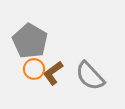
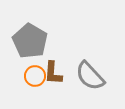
orange circle: moved 1 px right, 7 px down
brown L-shape: rotated 50 degrees counterclockwise
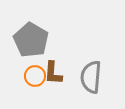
gray pentagon: moved 1 px right, 1 px up
gray semicircle: moved 1 px right, 1 px down; rotated 48 degrees clockwise
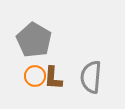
gray pentagon: moved 3 px right
brown L-shape: moved 5 px down
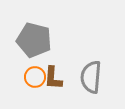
gray pentagon: rotated 16 degrees counterclockwise
orange circle: moved 1 px down
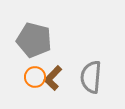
brown L-shape: rotated 40 degrees clockwise
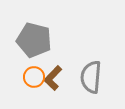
orange circle: moved 1 px left
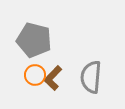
orange circle: moved 1 px right, 2 px up
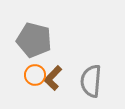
gray semicircle: moved 4 px down
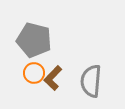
orange circle: moved 1 px left, 2 px up
